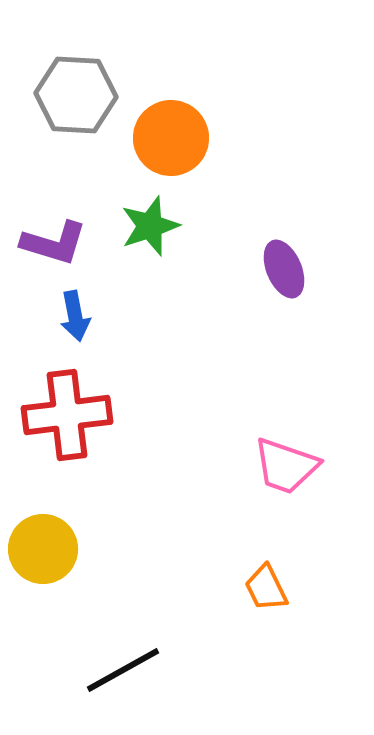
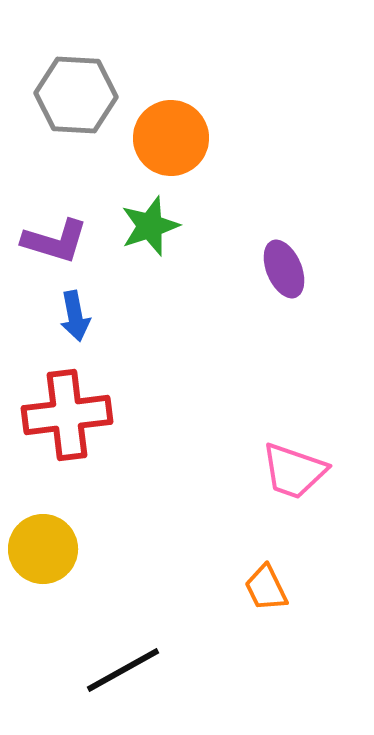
purple L-shape: moved 1 px right, 2 px up
pink trapezoid: moved 8 px right, 5 px down
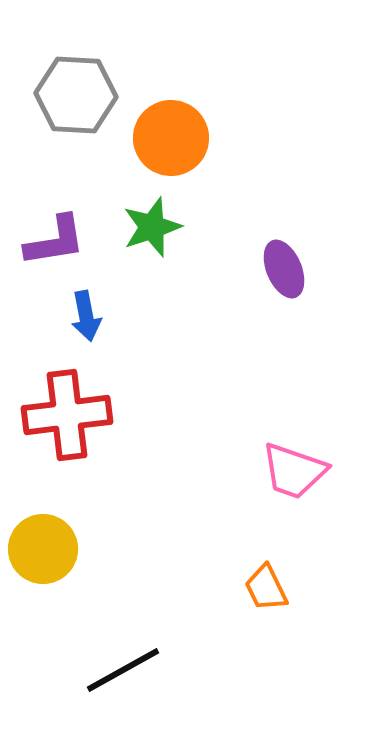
green star: moved 2 px right, 1 px down
purple L-shape: rotated 26 degrees counterclockwise
blue arrow: moved 11 px right
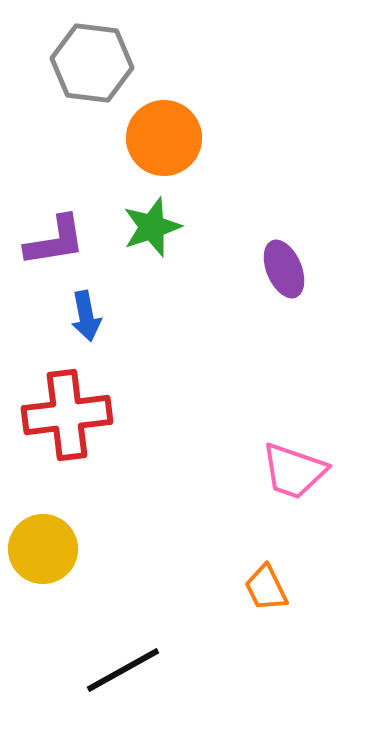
gray hexagon: moved 16 px right, 32 px up; rotated 4 degrees clockwise
orange circle: moved 7 px left
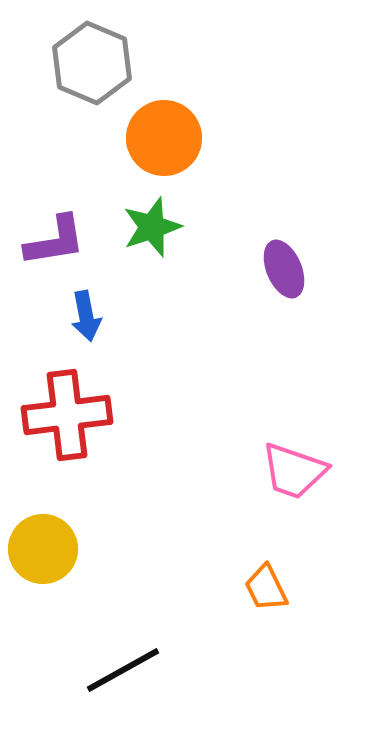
gray hexagon: rotated 16 degrees clockwise
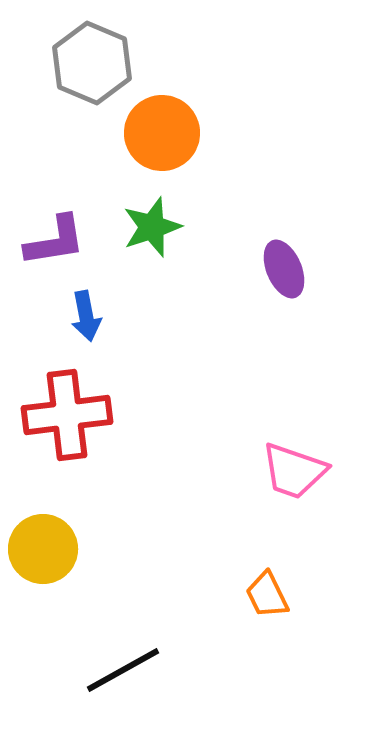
orange circle: moved 2 px left, 5 px up
orange trapezoid: moved 1 px right, 7 px down
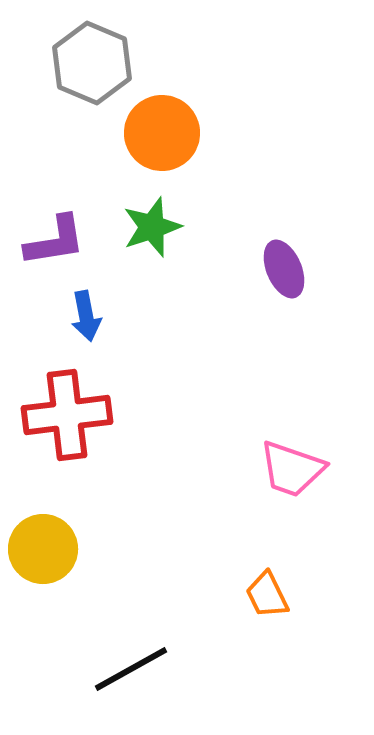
pink trapezoid: moved 2 px left, 2 px up
black line: moved 8 px right, 1 px up
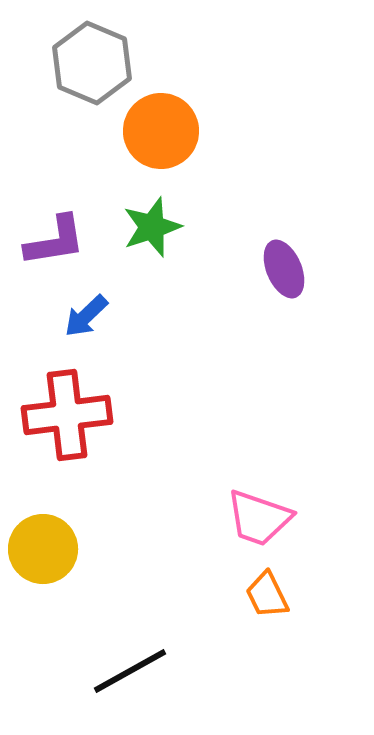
orange circle: moved 1 px left, 2 px up
blue arrow: rotated 57 degrees clockwise
pink trapezoid: moved 33 px left, 49 px down
black line: moved 1 px left, 2 px down
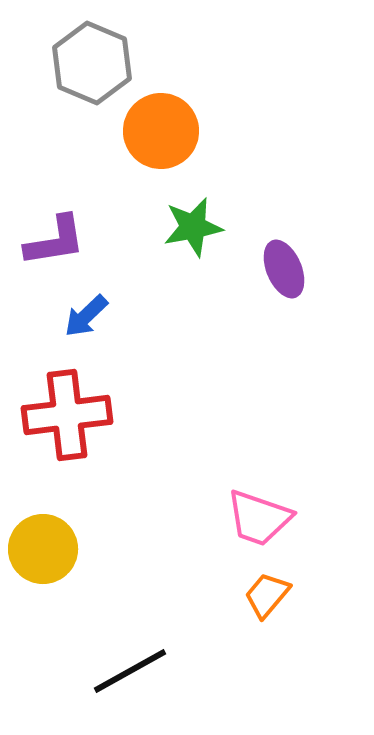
green star: moved 41 px right; rotated 8 degrees clockwise
orange trapezoid: rotated 66 degrees clockwise
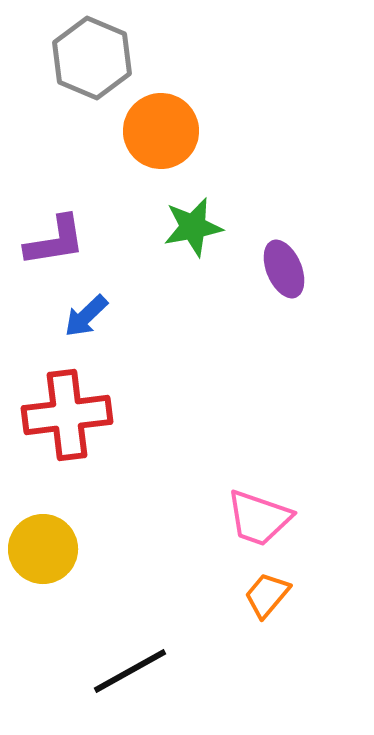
gray hexagon: moved 5 px up
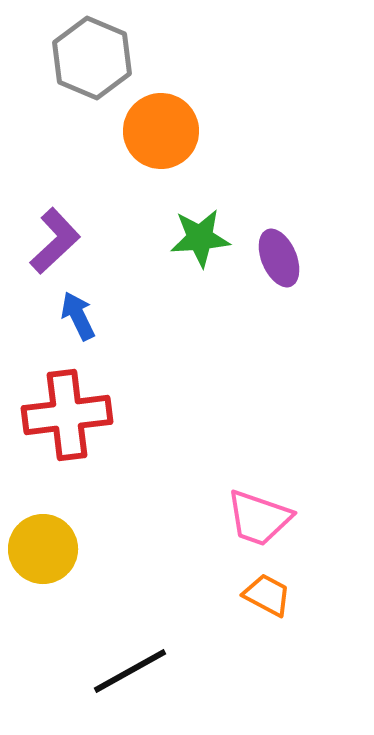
green star: moved 7 px right, 11 px down; rotated 6 degrees clockwise
purple L-shape: rotated 34 degrees counterclockwise
purple ellipse: moved 5 px left, 11 px up
blue arrow: moved 8 px left; rotated 108 degrees clockwise
orange trapezoid: rotated 78 degrees clockwise
